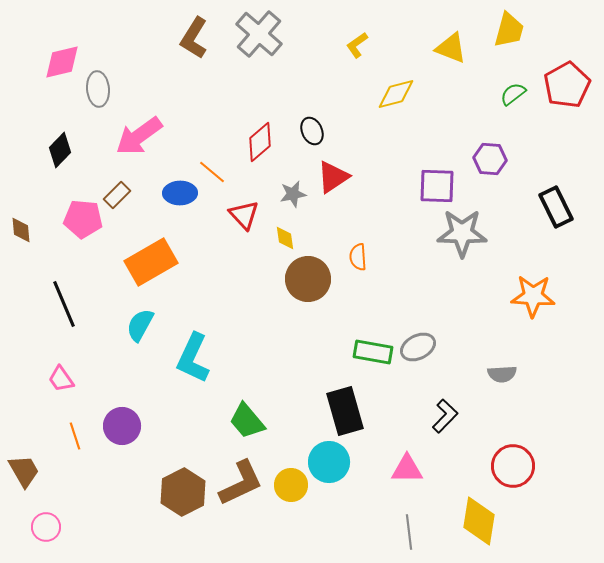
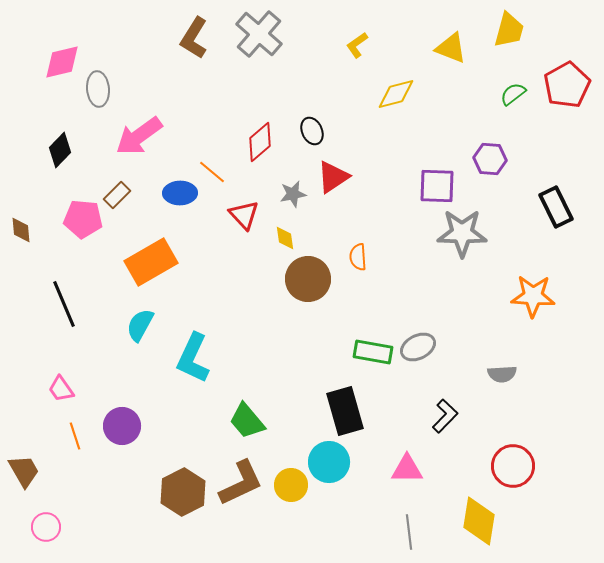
pink trapezoid at (61, 379): moved 10 px down
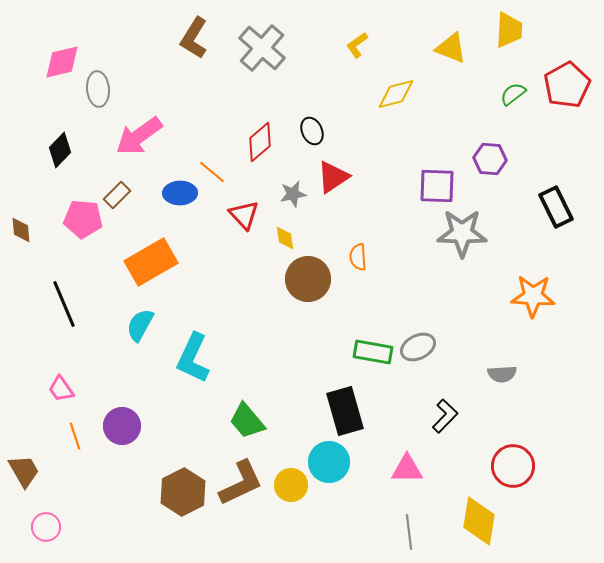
yellow trapezoid at (509, 30): rotated 12 degrees counterclockwise
gray cross at (259, 34): moved 3 px right, 14 px down
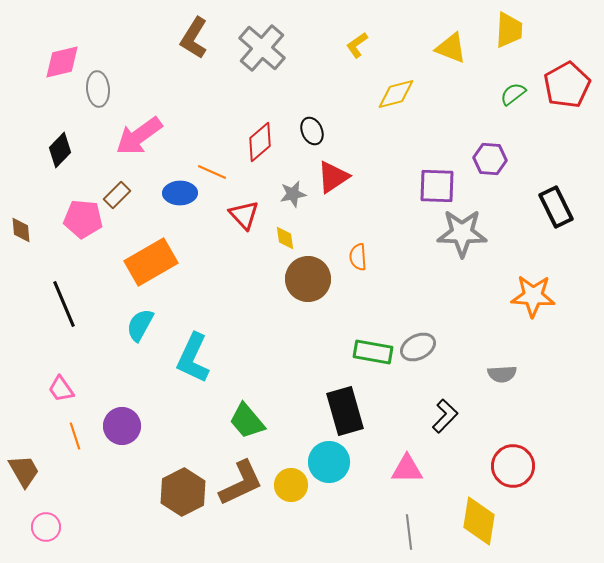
orange line at (212, 172): rotated 16 degrees counterclockwise
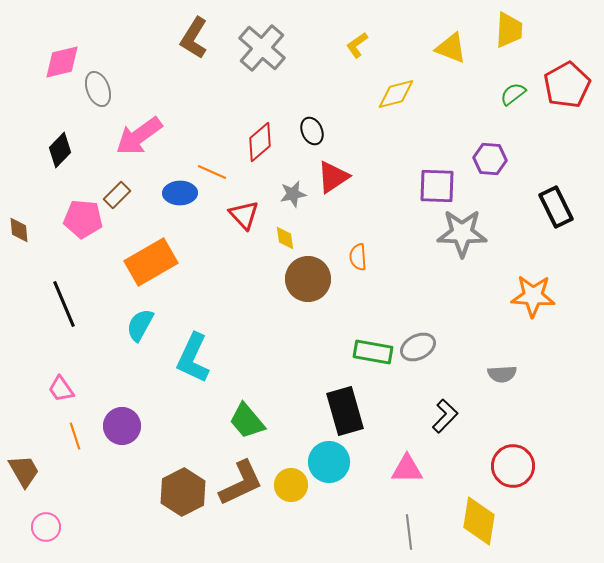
gray ellipse at (98, 89): rotated 16 degrees counterclockwise
brown diamond at (21, 230): moved 2 px left
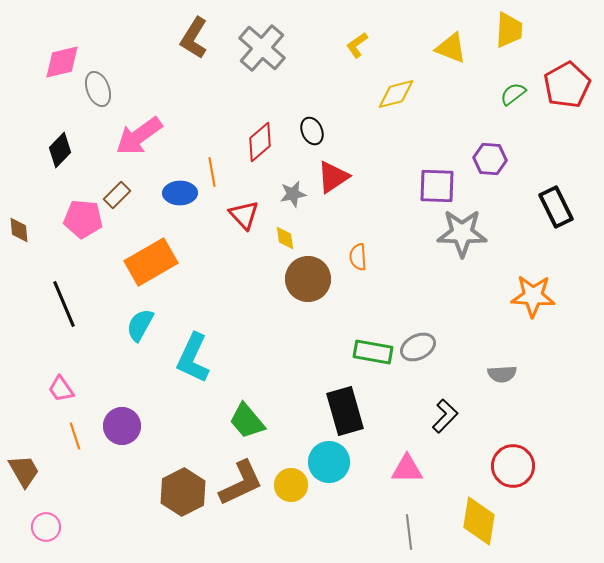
orange line at (212, 172): rotated 56 degrees clockwise
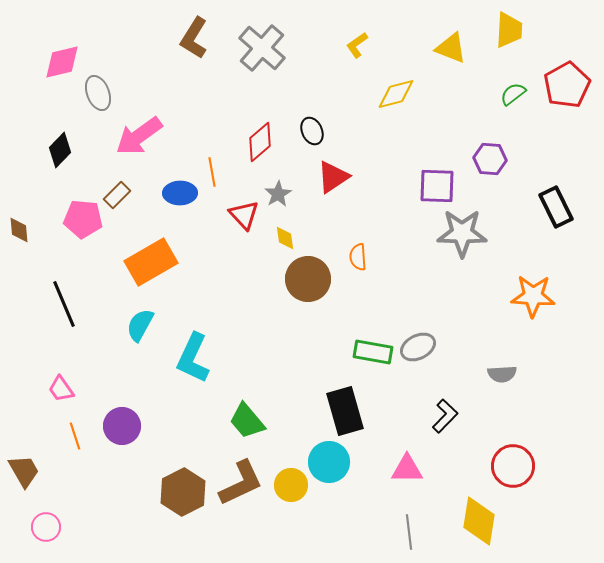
gray ellipse at (98, 89): moved 4 px down
gray star at (293, 194): moved 15 px left; rotated 20 degrees counterclockwise
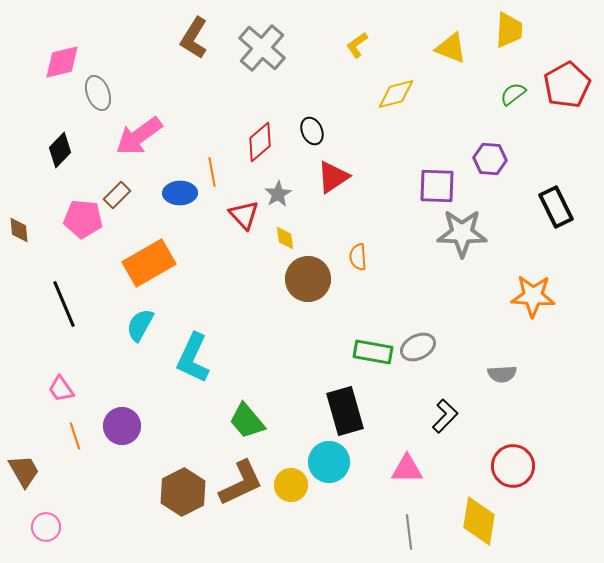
orange rectangle at (151, 262): moved 2 px left, 1 px down
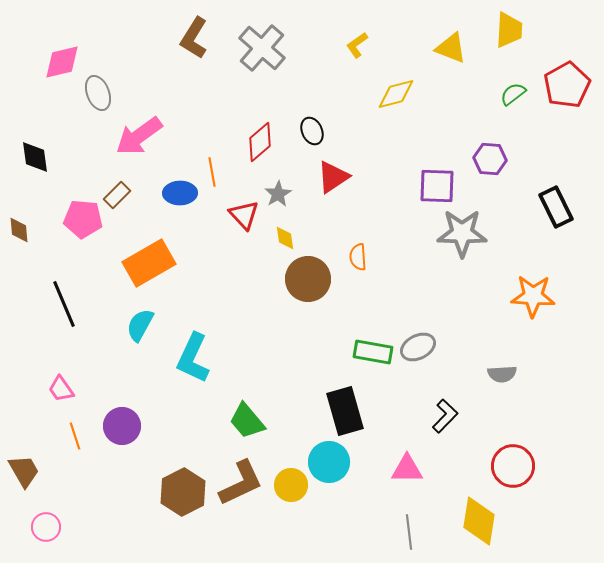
black diamond at (60, 150): moved 25 px left, 7 px down; rotated 52 degrees counterclockwise
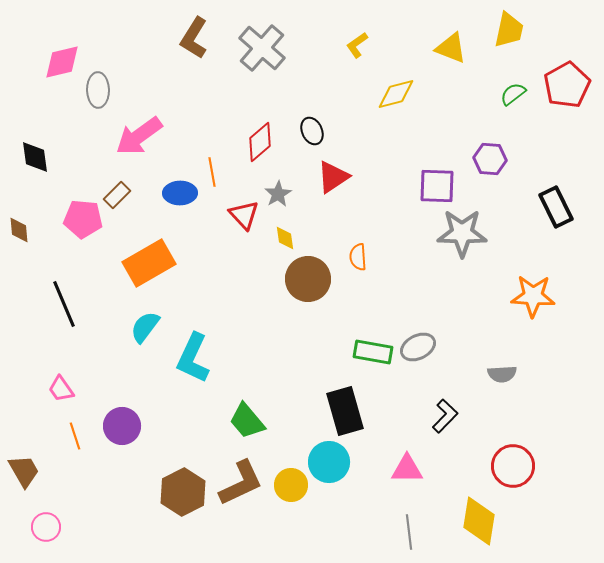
yellow trapezoid at (509, 30): rotated 9 degrees clockwise
gray ellipse at (98, 93): moved 3 px up; rotated 20 degrees clockwise
cyan semicircle at (140, 325): moved 5 px right, 2 px down; rotated 8 degrees clockwise
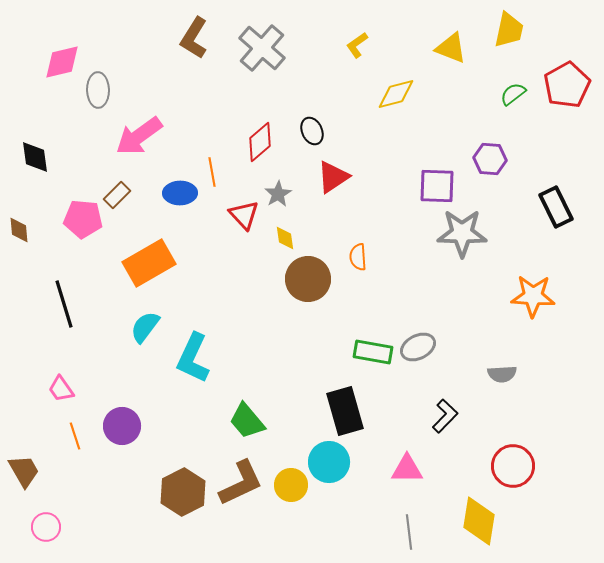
black line at (64, 304): rotated 6 degrees clockwise
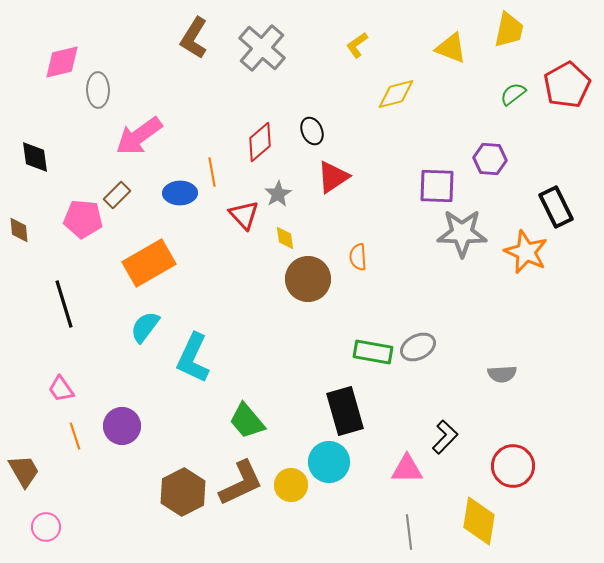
orange star at (533, 296): moved 7 px left, 44 px up; rotated 21 degrees clockwise
black L-shape at (445, 416): moved 21 px down
